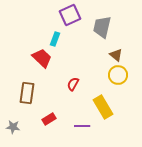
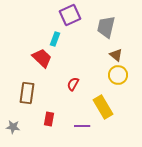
gray trapezoid: moved 4 px right
red rectangle: rotated 48 degrees counterclockwise
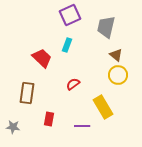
cyan rectangle: moved 12 px right, 6 px down
red semicircle: rotated 24 degrees clockwise
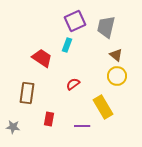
purple square: moved 5 px right, 6 px down
red trapezoid: rotated 10 degrees counterclockwise
yellow circle: moved 1 px left, 1 px down
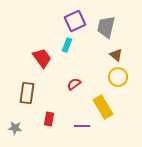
red trapezoid: rotated 20 degrees clockwise
yellow circle: moved 1 px right, 1 px down
red semicircle: moved 1 px right
gray star: moved 2 px right, 1 px down
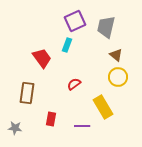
red rectangle: moved 2 px right
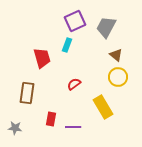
gray trapezoid: rotated 15 degrees clockwise
red trapezoid: rotated 20 degrees clockwise
purple line: moved 9 px left, 1 px down
